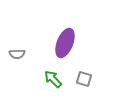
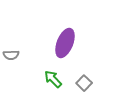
gray semicircle: moved 6 px left, 1 px down
gray square: moved 4 px down; rotated 28 degrees clockwise
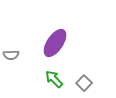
purple ellipse: moved 10 px left; rotated 12 degrees clockwise
green arrow: moved 1 px right
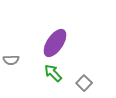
gray semicircle: moved 5 px down
green arrow: moved 1 px left, 6 px up
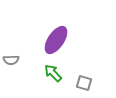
purple ellipse: moved 1 px right, 3 px up
gray square: rotated 28 degrees counterclockwise
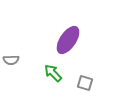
purple ellipse: moved 12 px right
gray square: moved 1 px right
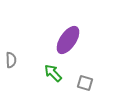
gray semicircle: rotated 91 degrees counterclockwise
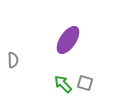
gray semicircle: moved 2 px right
green arrow: moved 10 px right, 11 px down
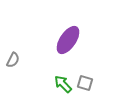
gray semicircle: rotated 28 degrees clockwise
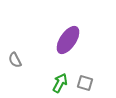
gray semicircle: moved 2 px right; rotated 126 degrees clockwise
green arrow: moved 3 px left, 1 px up; rotated 72 degrees clockwise
